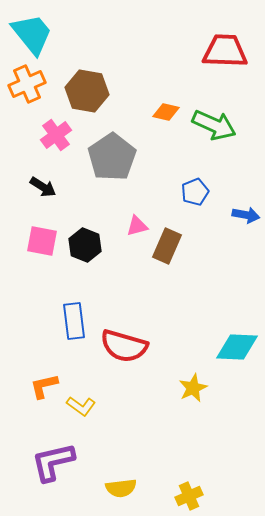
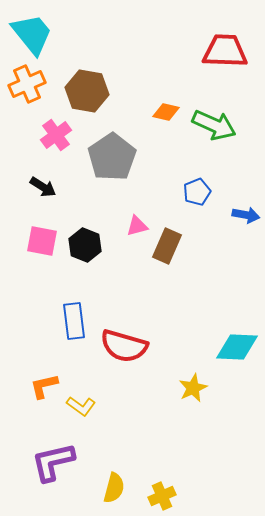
blue pentagon: moved 2 px right
yellow semicircle: moved 7 px left; rotated 68 degrees counterclockwise
yellow cross: moved 27 px left
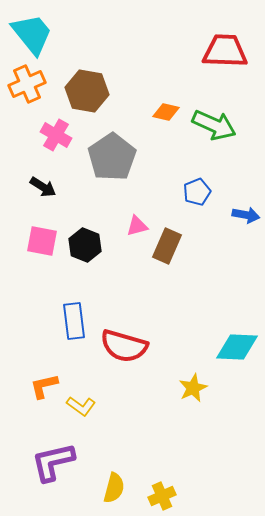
pink cross: rotated 24 degrees counterclockwise
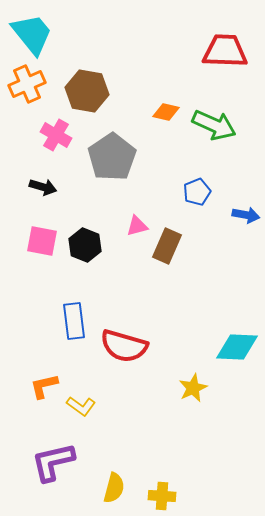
black arrow: rotated 16 degrees counterclockwise
yellow cross: rotated 28 degrees clockwise
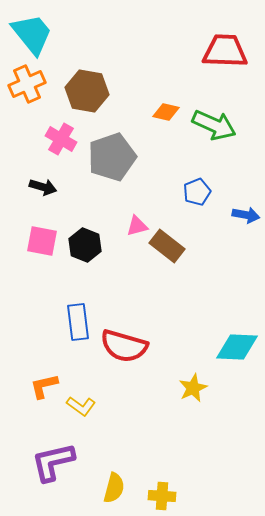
pink cross: moved 5 px right, 4 px down
gray pentagon: rotated 15 degrees clockwise
brown rectangle: rotated 76 degrees counterclockwise
blue rectangle: moved 4 px right, 1 px down
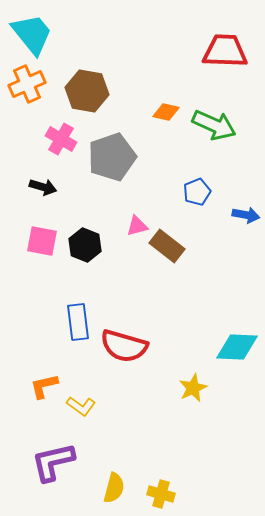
yellow cross: moved 1 px left, 2 px up; rotated 12 degrees clockwise
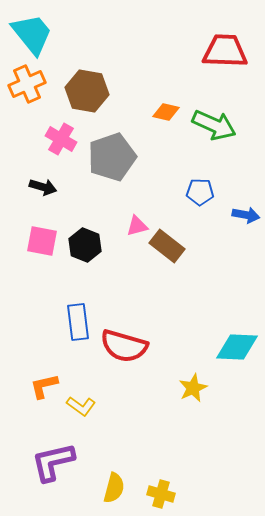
blue pentagon: moved 3 px right; rotated 24 degrees clockwise
